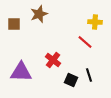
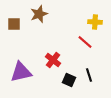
purple triangle: rotated 15 degrees counterclockwise
black square: moved 2 px left
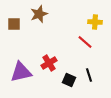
red cross: moved 4 px left, 3 px down; rotated 21 degrees clockwise
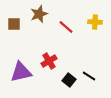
red line: moved 19 px left, 15 px up
red cross: moved 2 px up
black line: moved 1 px down; rotated 40 degrees counterclockwise
black square: rotated 16 degrees clockwise
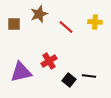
black line: rotated 24 degrees counterclockwise
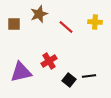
black line: rotated 16 degrees counterclockwise
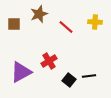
purple triangle: rotated 15 degrees counterclockwise
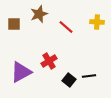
yellow cross: moved 2 px right
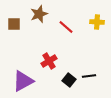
purple triangle: moved 2 px right, 9 px down
